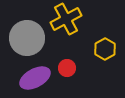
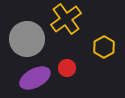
yellow cross: rotated 8 degrees counterclockwise
gray circle: moved 1 px down
yellow hexagon: moved 1 px left, 2 px up
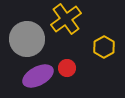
purple ellipse: moved 3 px right, 2 px up
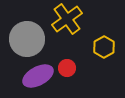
yellow cross: moved 1 px right
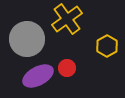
yellow hexagon: moved 3 px right, 1 px up
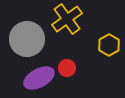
yellow hexagon: moved 2 px right, 1 px up
purple ellipse: moved 1 px right, 2 px down
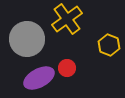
yellow hexagon: rotated 10 degrees counterclockwise
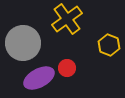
gray circle: moved 4 px left, 4 px down
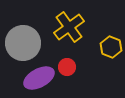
yellow cross: moved 2 px right, 8 px down
yellow hexagon: moved 2 px right, 2 px down
red circle: moved 1 px up
